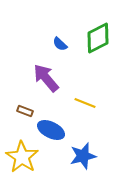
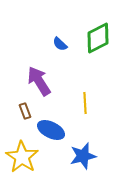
purple arrow: moved 7 px left, 3 px down; rotated 8 degrees clockwise
yellow line: rotated 65 degrees clockwise
brown rectangle: rotated 49 degrees clockwise
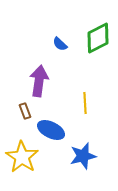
purple arrow: rotated 40 degrees clockwise
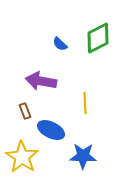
purple arrow: moved 2 px right; rotated 88 degrees counterclockwise
blue star: rotated 16 degrees clockwise
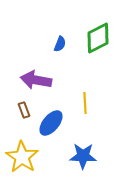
blue semicircle: rotated 112 degrees counterclockwise
purple arrow: moved 5 px left, 1 px up
brown rectangle: moved 1 px left, 1 px up
blue ellipse: moved 7 px up; rotated 76 degrees counterclockwise
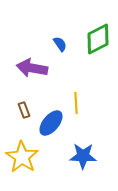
green diamond: moved 1 px down
blue semicircle: rotated 56 degrees counterclockwise
purple arrow: moved 4 px left, 12 px up
yellow line: moved 9 px left
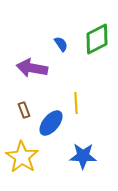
green diamond: moved 1 px left
blue semicircle: moved 1 px right
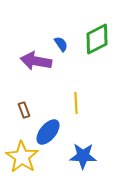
purple arrow: moved 4 px right, 7 px up
blue ellipse: moved 3 px left, 9 px down
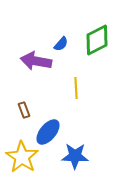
green diamond: moved 1 px down
blue semicircle: rotated 77 degrees clockwise
yellow line: moved 15 px up
blue star: moved 8 px left
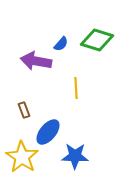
green diamond: rotated 44 degrees clockwise
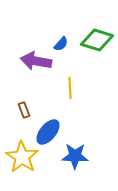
yellow line: moved 6 px left
